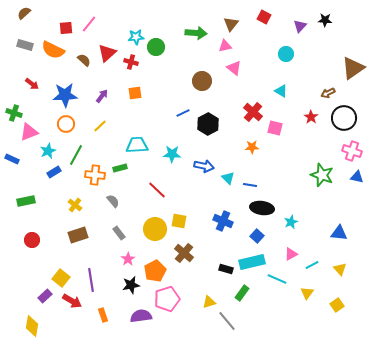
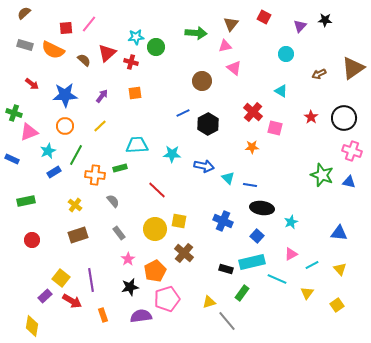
brown arrow at (328, 93): moved 9 px left, 19 px up
orange circle at (66, 124): moved 1 px left, 2 px down
blue triangle at (357, 177): moved 8 px left, 5 px down
black star at (131, 285): moved 1 px left, 2 px down
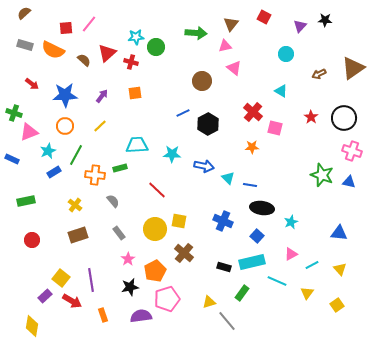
black rectangle at (226, 269): moved 2 px left, 2 px up
cyan line at (277, 279): moved 2 px down
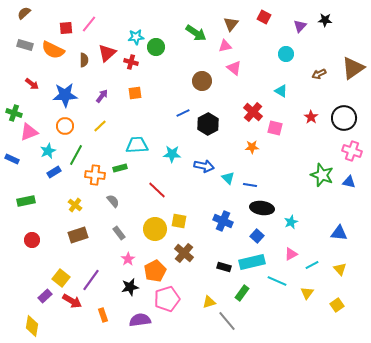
green arrow at (196, 33): rotated 30 degrees clockwise
brown semicircle at (84, 60): rotated 48 degrees clockwise
purple line at (91, 280): rotated 45 degrees clockwise
purple semicircle at (141, 316): moved 1 px left, 4 px down
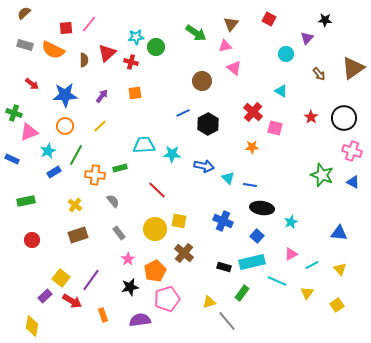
red square at (264, 17): moved 5 px right, 2 px down
purple triangle at (300, 26): moved 7 px right, 12 px down
brown arrow at (319, 74): rotated 104 degrees counterclockwise
cyan trapezoid at (137, 145): moved 7 px right
blue triangle at (349, 182): moved 4 px right; rotated 16 degrees clockwise
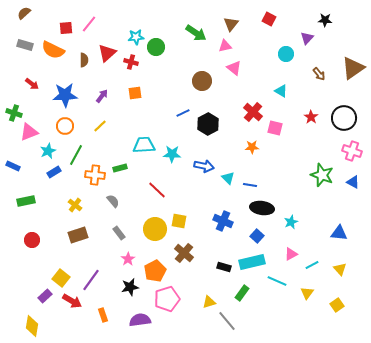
blue rectangle at (12, 159): moved 1 px right, 7 px down
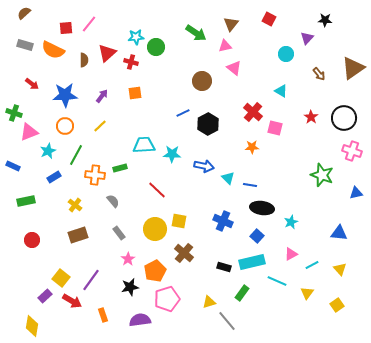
blue rectangle at (54, 172): moved 5 px down
blue triangle at (353, 182): moved 3 px right, 11 px down; rotated 40 degrees counterclockwise
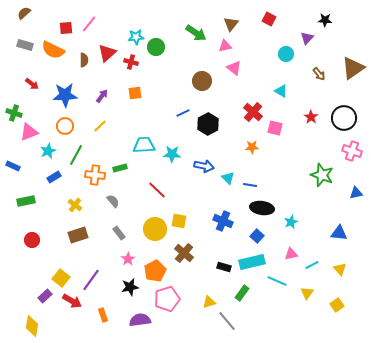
pink triangle at (291, 254): rotated 16 degrees clockwise
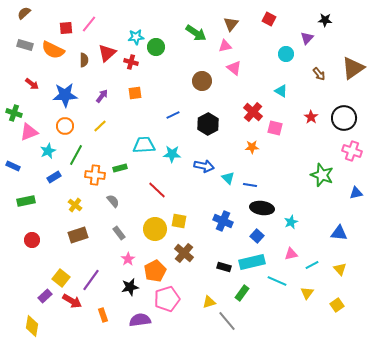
blue line at (183, 113): moved 10 px left, 2 px down
